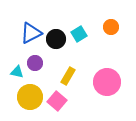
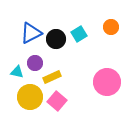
yellow rectangle: moved 16 px left, 1 px down; rotated 36 degrees clockwise
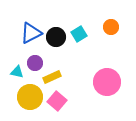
black circle: moved 2 px up
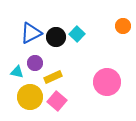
orange circle: moved 12 px right, 1 px up
cyan square: moved 2 px left; rotated 14 degrees counterclockwise
yellow rectangle: moved 1 px right
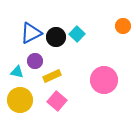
purple circle: moved 2 px up
yellow rectangle: moved 1 px left, 1 px up
pink circle: moved 3 px left, 2 px up
yellow circle: moved 10 px left, 3 px down
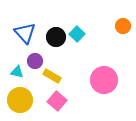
blue triangle: moved 6 px left; rotated 45 degrees counterclockwise
yellow rectangle: rotated 54 degrees clockwise
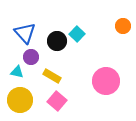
black circle: moved 1 px right, 4 px down
purple circle: moved 4 px left, 4 px up
pink circle: moved 2 px right, 1 px down
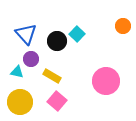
blue triangle: moved 1 px right, 1 px down
purple circle: moved 2 px down
yellow circle: moved 2 px down
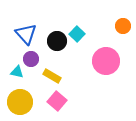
pink circle: moved 20 px up
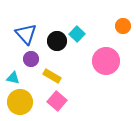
cyan triangle: moved 4 px left, 6 px down
